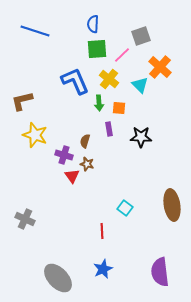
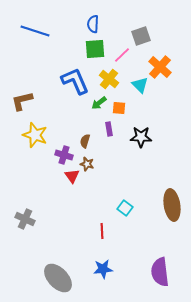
green square: moved 2 px left
green arrow: rotated 56 degrees clockwise
blue star: rotated 18 degrees clockwise
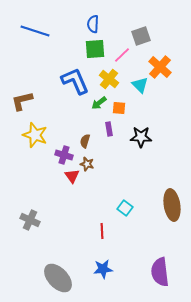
gray cross: moved 5 px right, 1 px down
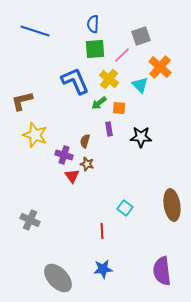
purple semicircle: moved 2 px right, 1 px up
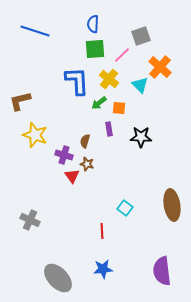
blue L-shape: moved 2 px right; rotated 20 degrees clockwise
brown L-shape: moved 2 px left
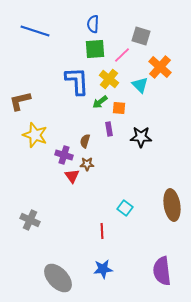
gray square: rotated 36 degrees clockwise
green arrow: moved 1 px right, 1 px up
brown star: rotated 16 degrees counterclockwise
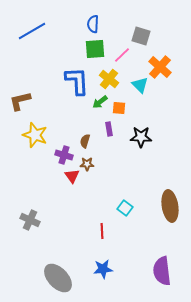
blue line: moved 3 px left; rotated 48 degrees counterclockwise
brown ellipse: moved 2 px left, 1 px down
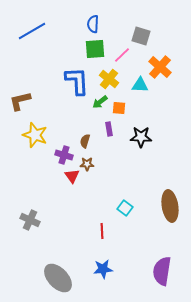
cyan triangle: rotated 42 degrees counterclockwise
purple semicircle: rotated 16 degrees clockwise
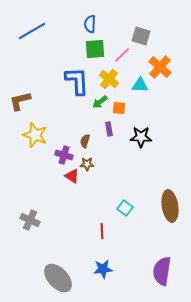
blue semicircle: moved 3 px left
red triangle: rotated 21 degrees counterclockwise
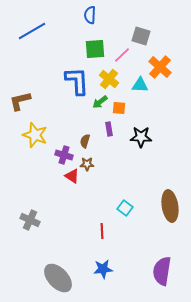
blue semicircle: moved 9 px up
